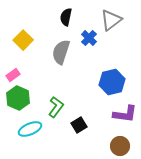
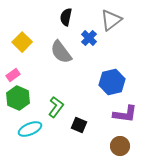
yellow square: moved 1 px left, 2 px down
gray semicircle: rotated 55 degrees counterclockwise
black square: rotated 35 degrees counterclockwise
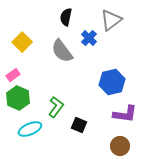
gray semicircle: moved 1 px right, 1 px up
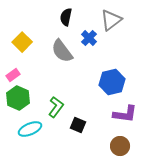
black square: moved 1 px left
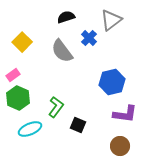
black semicircle: rotated 60 degrees clockwise
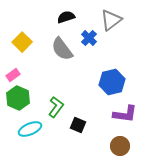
gray semicircle: moved 2 px up
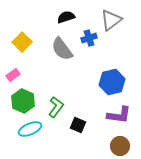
blue cross: rotated 28 degrees clockwise
green hexagon: moved 5 px right, 3 px down
purple L-shape: moved 6 px left, 1 px down
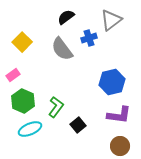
black semicircle: rotated 18 degrees counterclockwise
black square: rotated 28 degrees clockwise
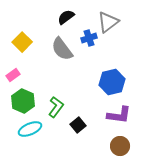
gray triangle: moved 3 px left, 2 px down
